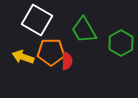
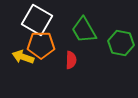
green hexagon: rotated 20 degrees counterclockwise
orange pentagon: moved 10 px left, 7 px up
red semicircle: moved 4 px right, 1 px up
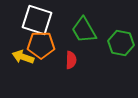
white square: rotated 12 degrees counterclockwise
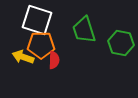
green trapezoid: rotated 12 degrees clockwise
red semicircle: moved 17 px left
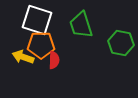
green trapezoid: moved 3 px left, 5 px up
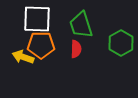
white square: moved 1 px up; rotated 16 degrees counterclockwise
green hexagon: rotated 20 degrees clockwise
red semicircle: moved 22 px right, 11 px up
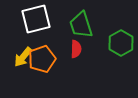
white square: moved 1 px left; rotated 16 degrees counterclockwise
orange pentagon: moved 1 px right, 14 px down; rotated 20 degrees counterclockwise
yellow arrow: rotated 70 degrees counterclockwise
